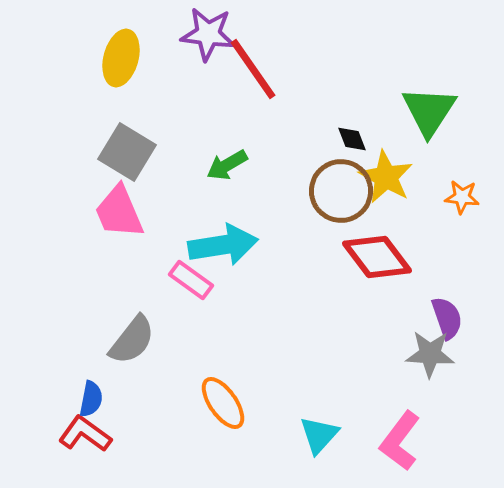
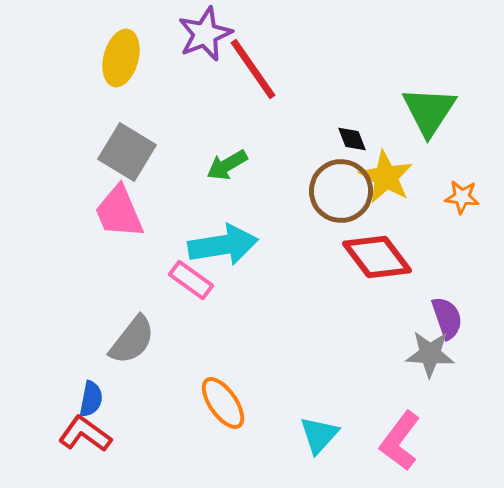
purple star: moved 3 px left; rotated 30 degrees counterclockwise
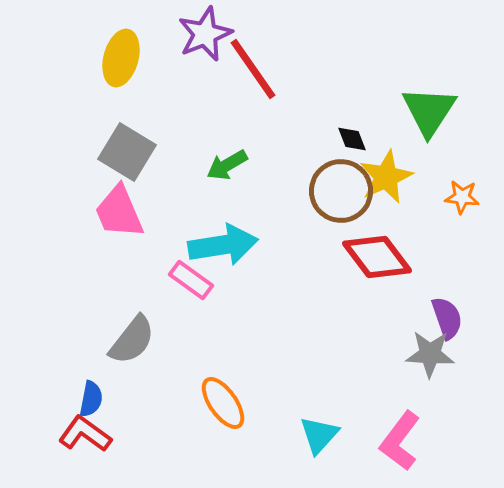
yellow star: rotated 18 degrees clockwise
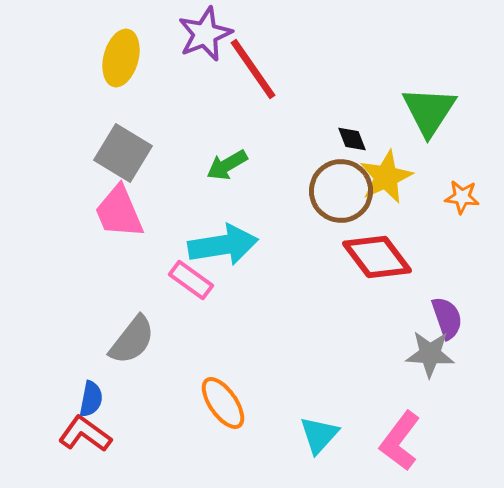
gray square: moved 4 px left, 1 px down
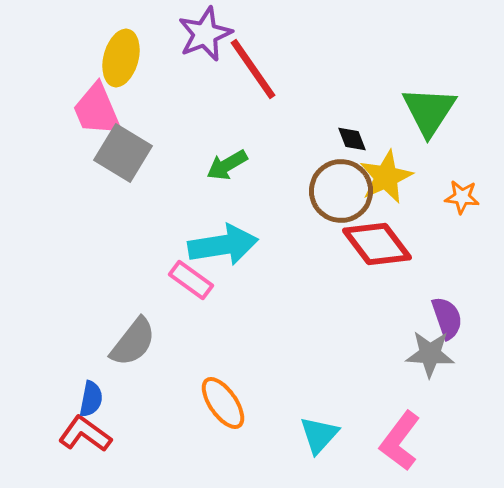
pink trapezoid: moved 22 px left, 102 px up
red diamond: moved 13 px up
gray semicircle: moved 1 px right, 2 px down
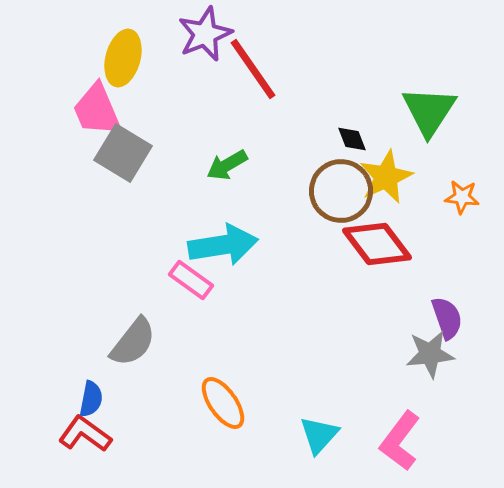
yellow ellipse: moved 2 px right
gray star: rotated 9 degrees counterclockwise
